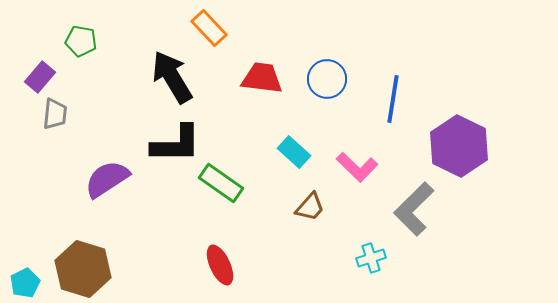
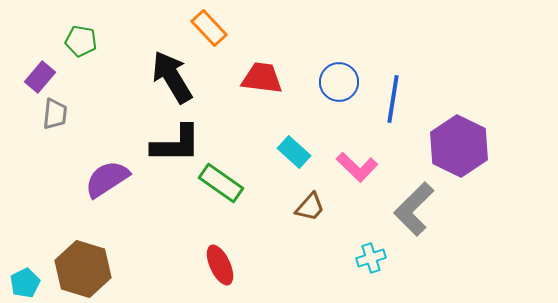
blue circle: moved 12 px right, 3 px down
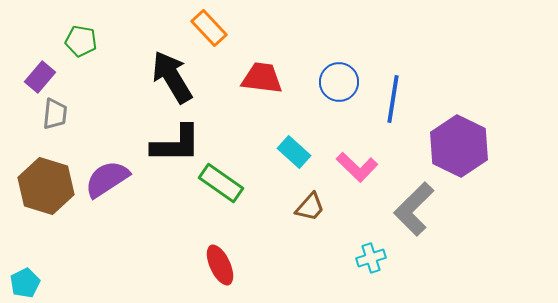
brown hexagon: moved 37 px left, 83 px up
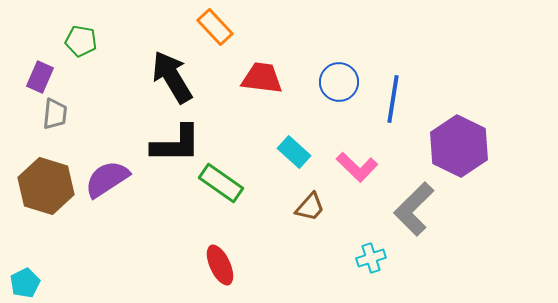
orange rectangle: moved 6 px right, 1 px up
purple rectangle: rotated 16 degrees counterclockwise
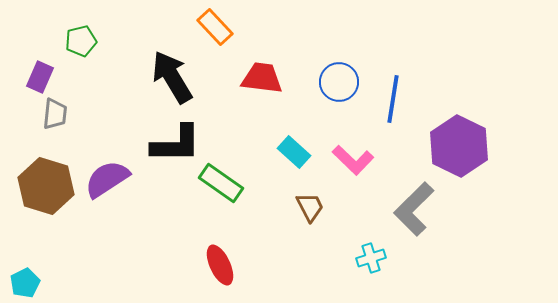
green pentagon: rotated 24 degrees counterclockwise
pink L-shape: moved 4 px left, 7 px up
brown trapezoid: rotated 68 degrees counterclockwise
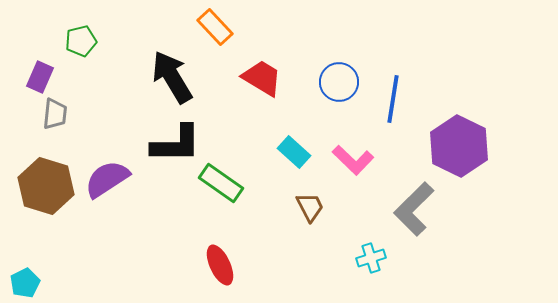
red trapezoid: rotated 24 degrees clockwise
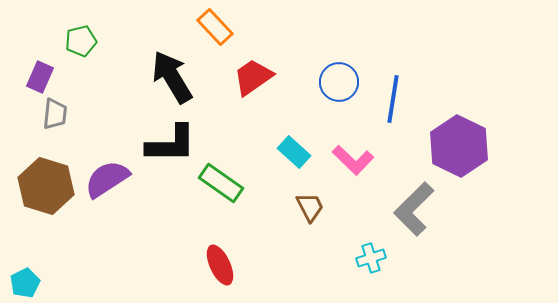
red trapezoid: moved 9 px left, 1 px up; rotated 66 degrees counterclockwise
black L-shape: moved 5 px left
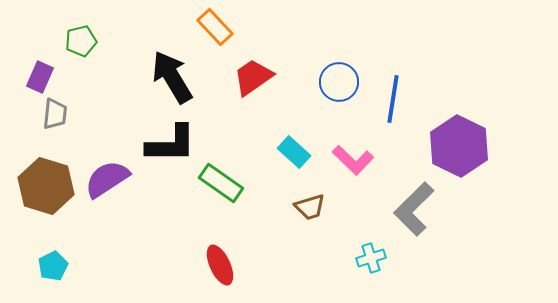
brown trapezoid: rotated 100 degrees clockwise
cyan pentagon: moved 28 px right, 17 px up
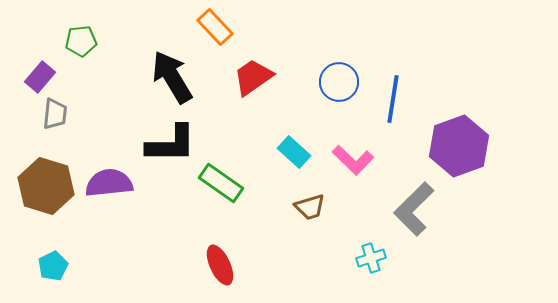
green pentagon: rotated 8 degrees clockwise
purple rectangle: rotated 16 degrees clockwise
purple hexagon: rotated 14 degrees clockwise
purple semicircle: moved 2 px right, 4 px down; rotated 27 degrees clockwise
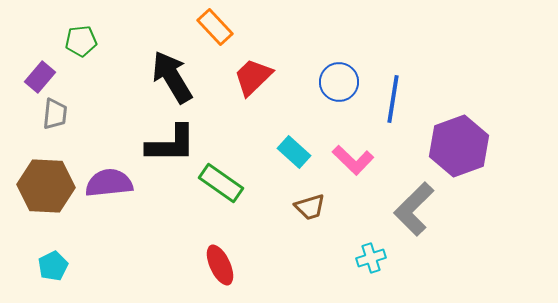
red trapezoid: rotated 9 degrees counterclockwise
brown hexagon: rotated 14 degrees counterclockwise
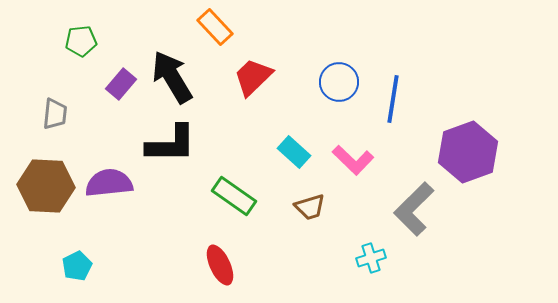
purple rectangle: moved 81 px right, 7 px down
purple hexagon: moved 9 px right, 6 px down
green rectangle: moved 13 px right, 13 px down
cyan pentagon: moved 24 px right
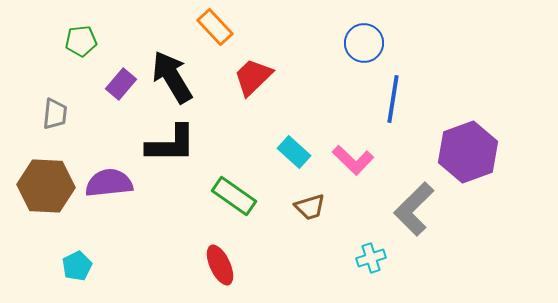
blue circle: moved 25 px right, 39 px up
